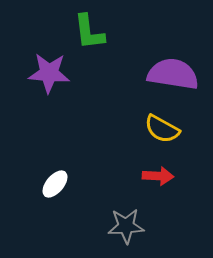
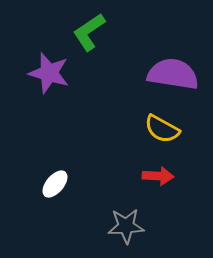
green L-shape: rotated 63 degrees clockwise
purple star: rotated 12 degrees clockwise
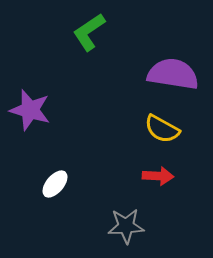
purple star: moved 19 px left, 37 px down
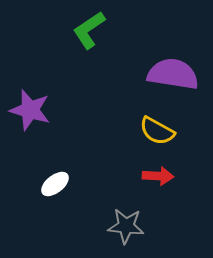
green L-shape: moved 2 px up
yellow semicircle: moved 5 px left, 2 px down
white ellipse: rotated 12 degrees clockwise
gray star: rotated 9 degrees clockwise
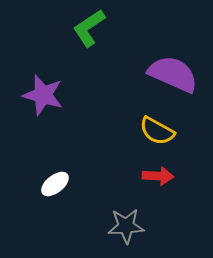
green L-shape: moved 2 px up
purple semicircle: rotated 15 degrees clockwise
purple star: moved 13 px right, 15 px up
gray star: rotated 9 degrees counterclockwise
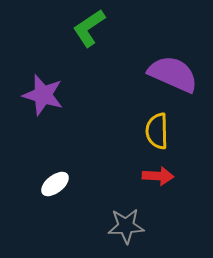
yellow semicircle: rotated 60 degrees clockwise
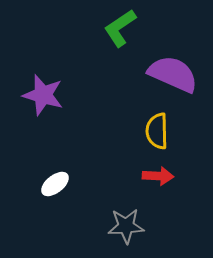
green L-shape: moved 31 px right
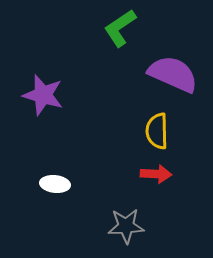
red arrow: moved 2 px left, 2 px up
white ellipse: rotated 44 degrees clockwise
